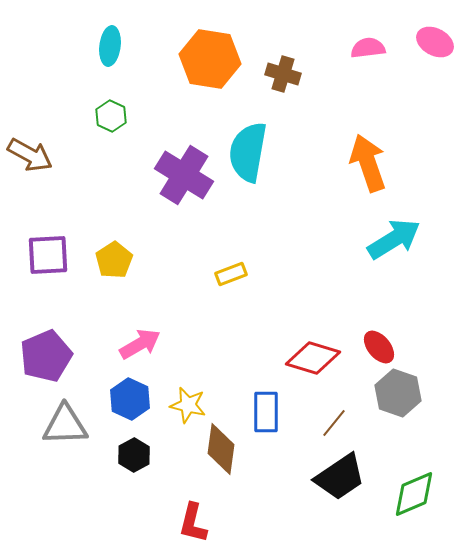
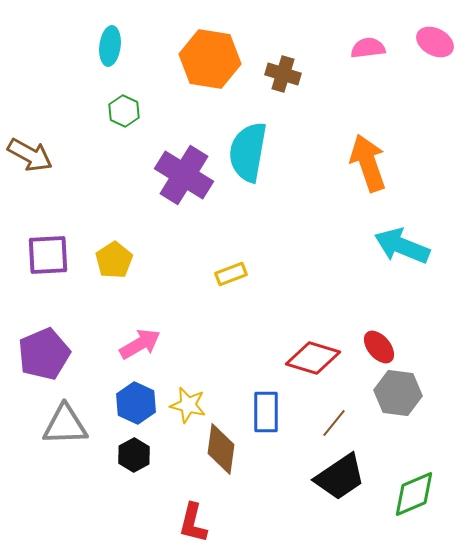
green hexagon: moved 13 px right, 5 px up
cyan arrow: moved 8 px right, 7 px down; rotated 126 degrees counterclockwise
purple pentagon: moved 2 px left, 2 px up
gray hexagon: rotated 12 degrees counterclockwise
blue hexagon: moved 6 px right, 4 px down
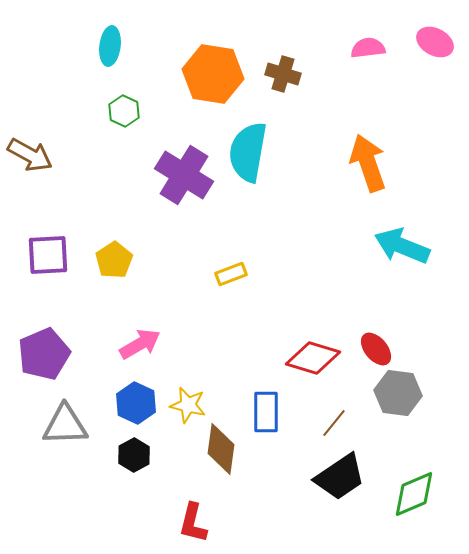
orange hexagon: moved 3 px right, 15 px down
red ellipse: moved 3 px left, 2 px down
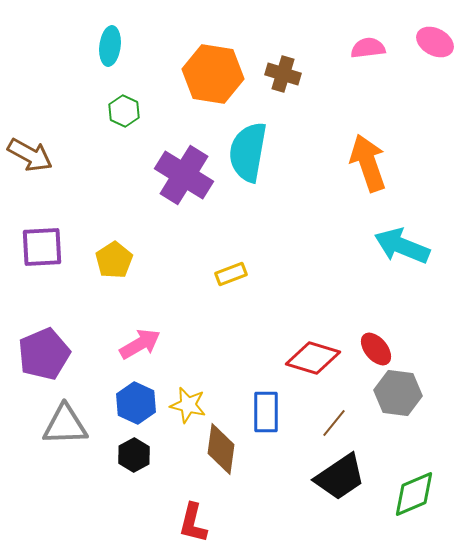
purple square: moved 6 px left, 8 px up
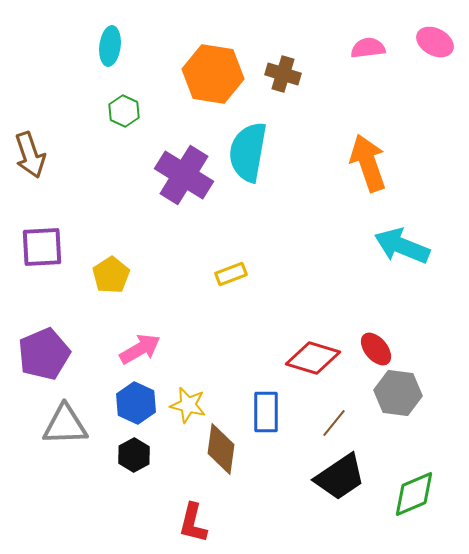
brown arrow: rotated 42 degrees clockwise
yellow pentagon: moved 3 px left, 15 px down
pink arrow: moved 5 px down
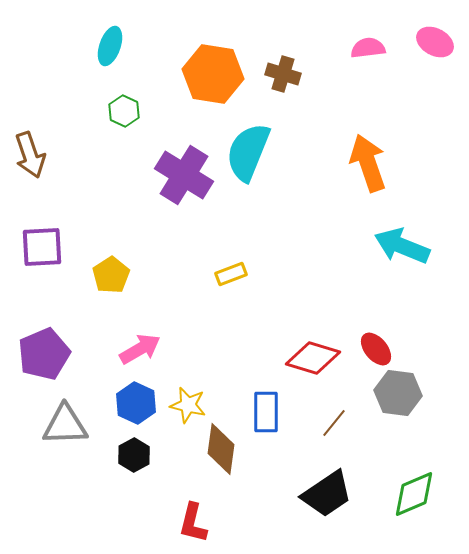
cyan ellipse: rotated 12 degrees clockwise
cyan semicircle: rotated 12 degrees clockwise
black trapezoid: moved 13 px left, 17 px down
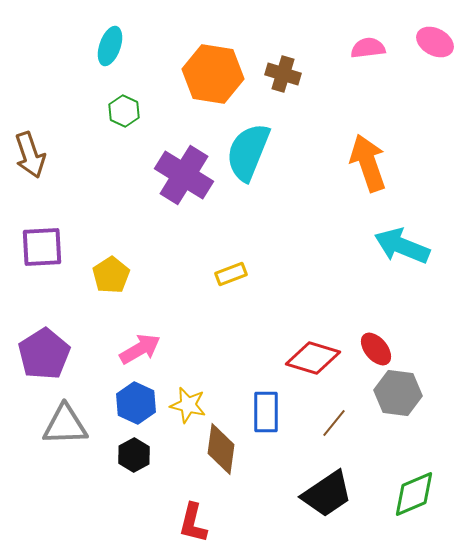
purple pentagon: rotated 9 degrees counterclockwise
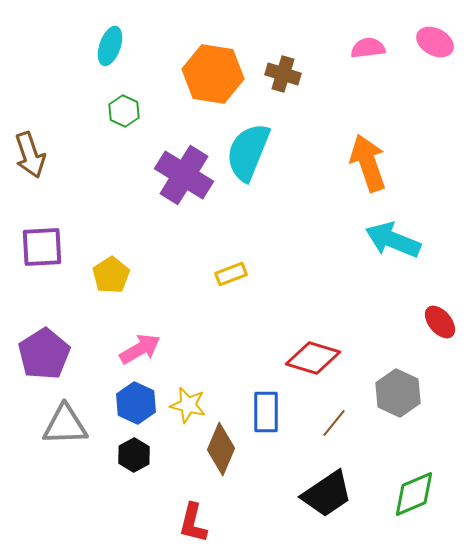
cyan arrow: moved 9 px left, 6 px up
red ellipse: moved 64 px right, 27 px up
gray hexagon: rotated 18 degrees clockwise
brown diamond: rotated 15 degrees clockwise
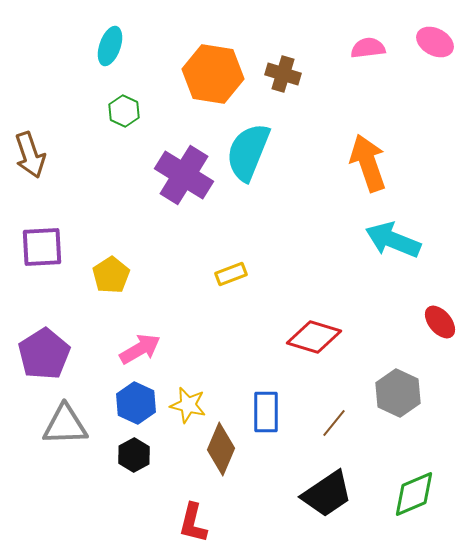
red diamond: moved 1 px right, 21 px up
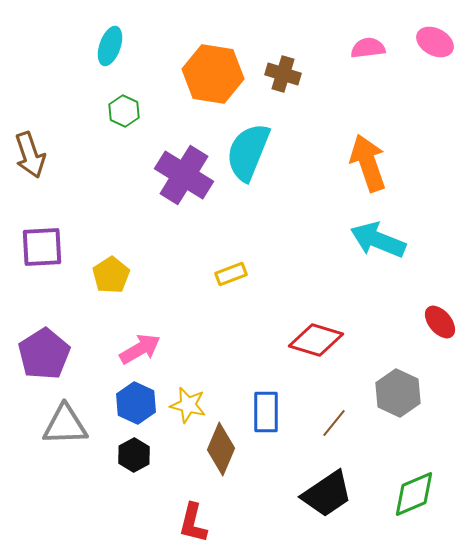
cyan arrow: moved 15 px left
red diamond: moved 2 px right, 3 px down
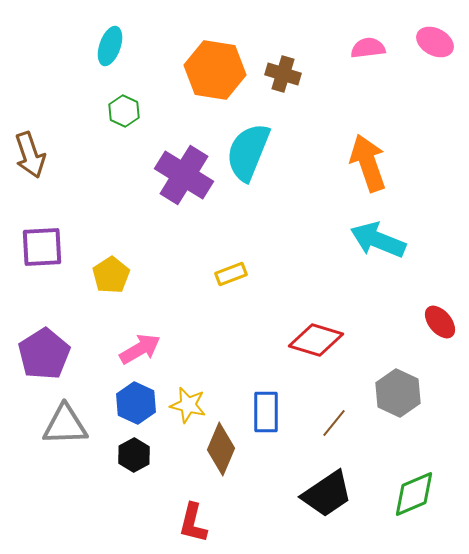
orange hexagon: moved 2 px right, 4 px up
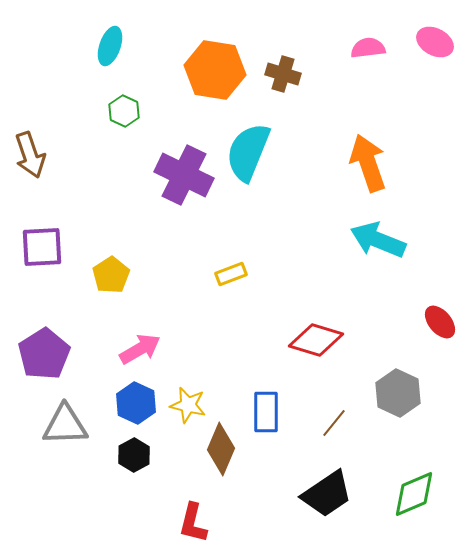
purple cross: rotated 6 degrees counterclockwise
